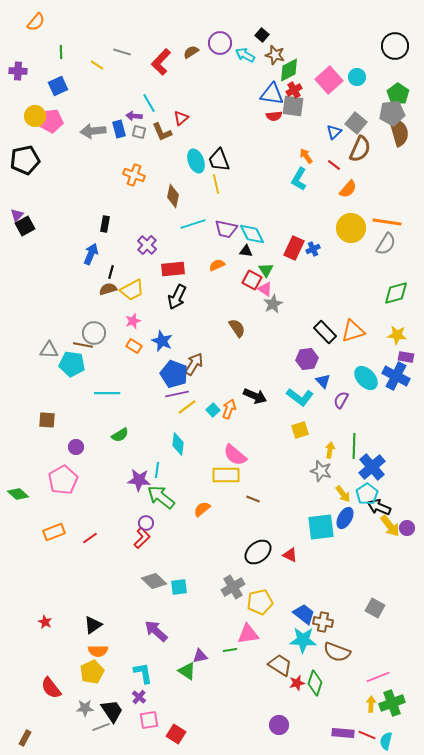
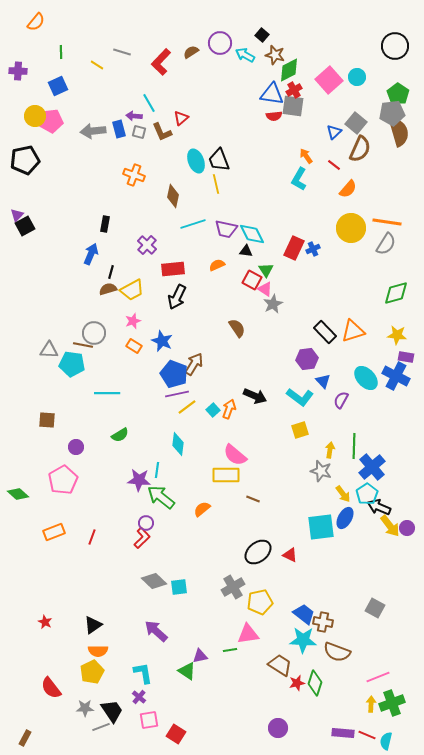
red line at (90, 538): moved 2 px right, 1 px up; rotated 35 degrees counterclockwise
purple circle at (279, 725): moved 1 px left, 3 px down
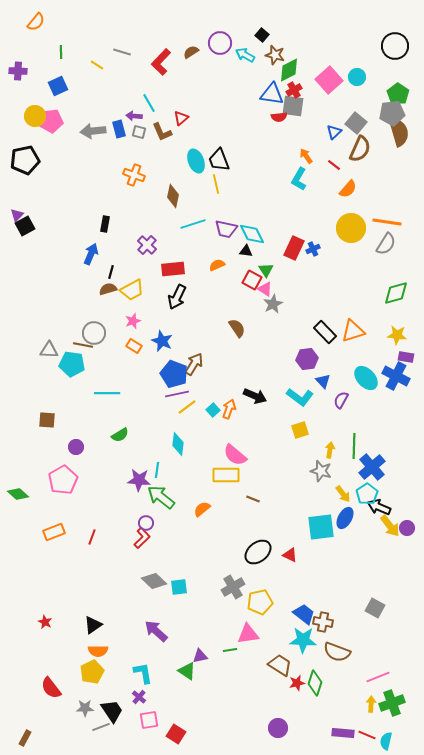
red semicircle at (274, 116): moved 5 px right, 1 px down
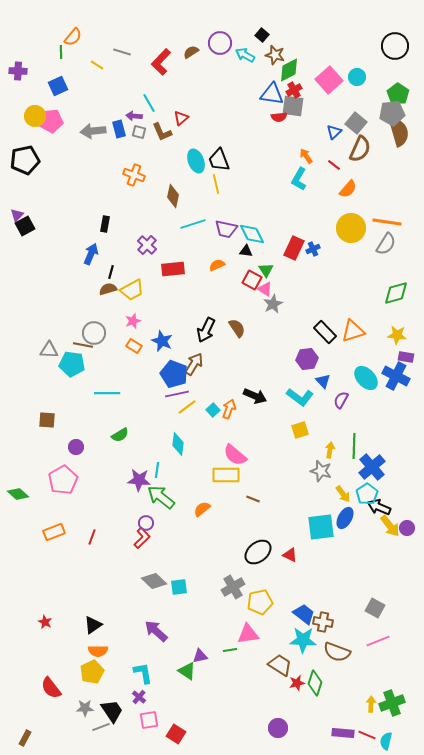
orange semicircle at (36, 22): moved 37 px right, 15 px down
black arrow at (177, 297): moved 29 px right, 33 px down
pink line at (378, 677): moved 36 px up
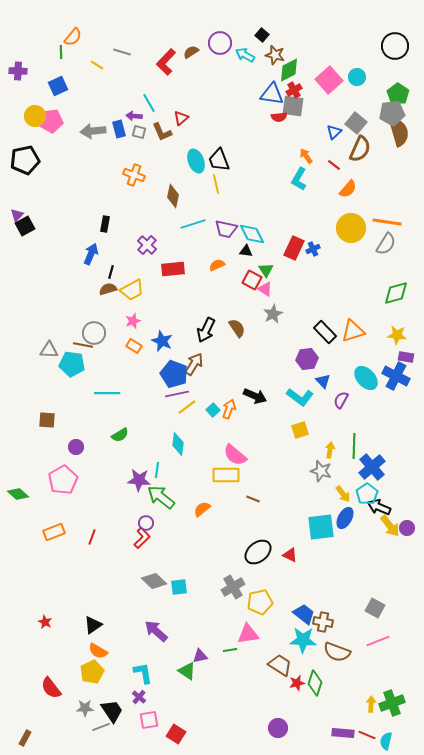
red L-shape at (161, 62): moved 5 px right
gray star at (273, 304): moved 10 px down
orange semicircle at (98, 651): rotated 30 degrees clockwise
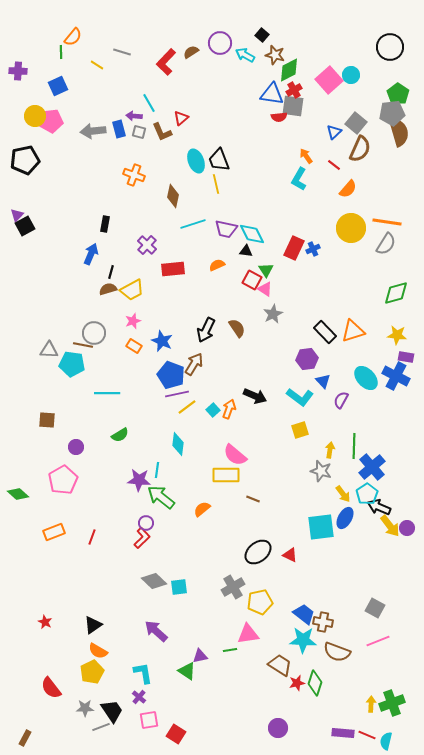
black circle at (395, 46): moved 5 px left, 1 px down
cyan circle at (357, 77): moved 6 px left, 2 px up
blue pentagon at (174, 374): moved 3 px left, 1 px down
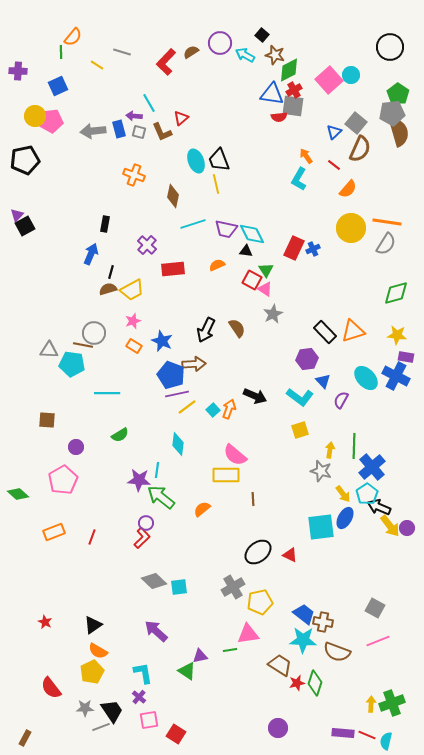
brown arrow at (194, 364): rotated 55 degrees clockwise
brown line at (253, 499): rotated 64 degrees clockwise
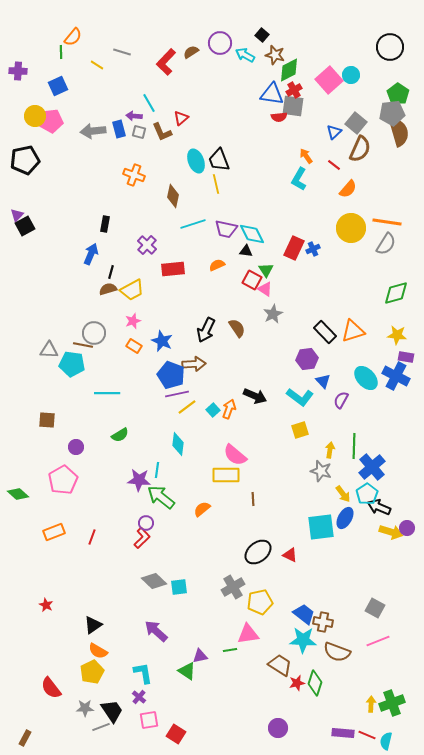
yellow arrow at (390, 526): moved 1 px right, 6 px down; rotated 35 degrees counterclockwise
red star at (45, 622): moved 1 px right, 17 px up
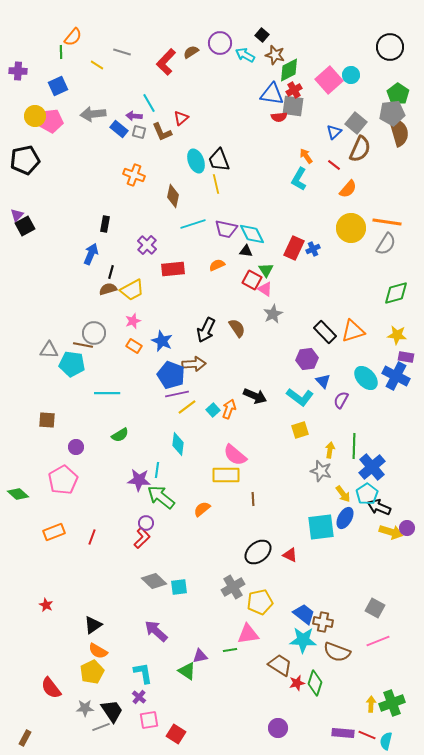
blue rectangle at (119, 129): rotated 36 degrees counterclockwise
gray arrow at (93, 131): moved 17 px up
